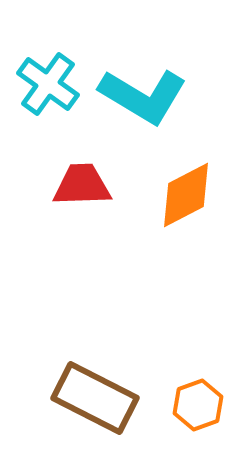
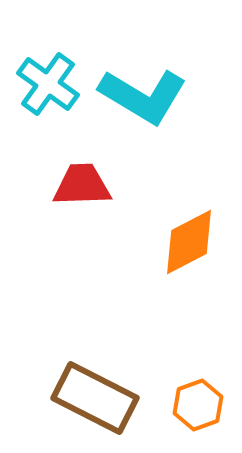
orange diamond: moved 3 px right, 47 px down
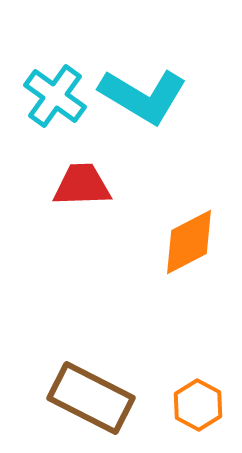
cyan cross: moved 7 px right, 12 px down
brown rectangle: moved 4 px left
orange hexagon: rotated 12 degrees counterclockwise
